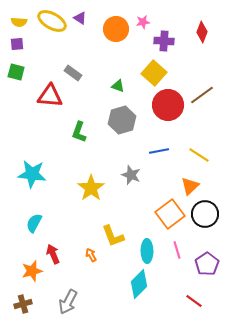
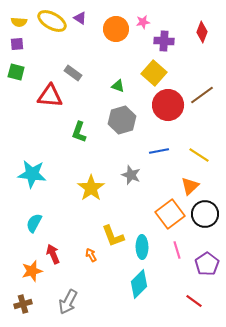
cyan ellipse: moved 5 px left, 4 px up
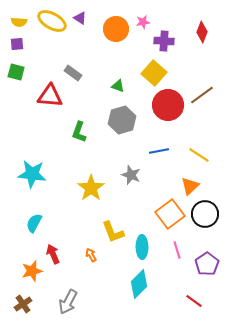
yellow L-shape: moved 4 px up
brown cross: rotated 18 degrees counterclockwise
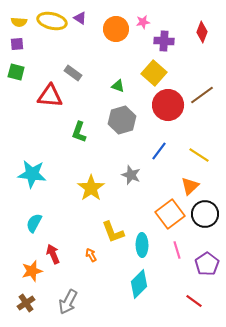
yellow ellipse: rotated 16 degrees counterclockwise
blue line: rotated 42 degrees counterclockwise
cyan ellipse: moved 2 px up
brown cross: moved 3 px right, 1 px up
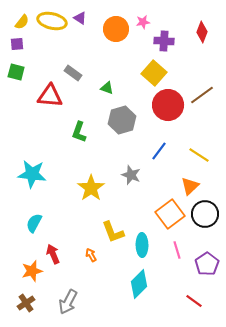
yellow semicircle: moved 3 px right; rotated 56 degrees counterclockwise
green triangle: moved 11 px left, 2 px down
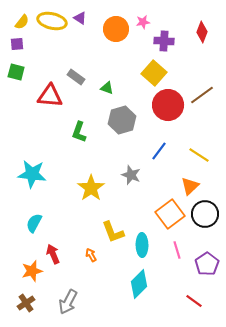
gray rectangle: moved 3 px right, 4 px down
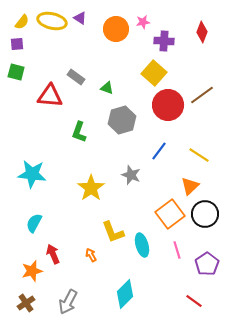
cyan ellipse: rotated 15 degrees counterclockwise
cyan diamond: moved 14 px left, 10 px down
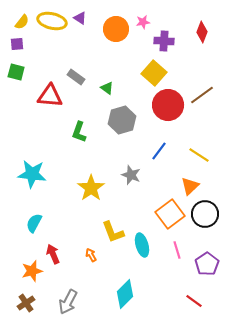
green triangle: rotated 16 degrees clockwise
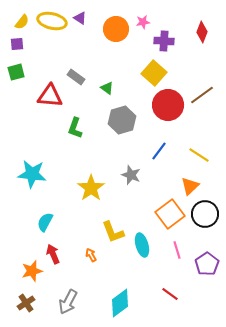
green square: rotated 30 degrees counterclockwise
green L-shape: moved 4 px left, 4 px up
cyan semicircle: moved 11 px right, 1 px up
cyan diamond: moved 5 px left, 9 px down; rotated 8 degrees clockwise
red line: moved 24 px left, 7 px up
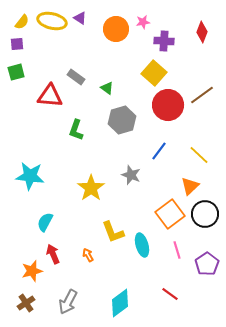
green L-shape: moved 1 px right, 2 px down
yellow line: rotated 10 degrees clockwise
cyan star: moved 2 px left, 2 px down
orange arrow: moved 3 px left
